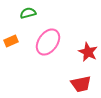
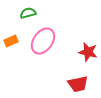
pink ellipse: moved 5 px left, 1 px up
red star: rotated 12 degrees counterclockwise
red trapezoid: moved 3 px left
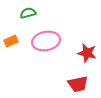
pink ellipse: moved 3 px right; rotated 44 degrees clockwise
red star: moved 1 px left, 1 px down
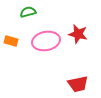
green semicircle: moved 1 px up
orange rectangle: rotated 40 degrees clockwise
red star: moved 9 px left, 19 px up
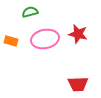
green semicircle: moved 2 px right
pink ellipse: moved 1 px left, 2 px up
red trapezoid: rotated 10 degrees clockwise
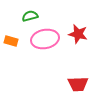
green semicircle: moved 4 px down
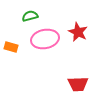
red star: moved 2 px up; rotated 12 degrees clockwise
orange rectangle: moved 6 px down
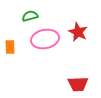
orange rectangle: moved 1 px left; rotated 72 degrees clockwise
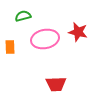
green semicircle: moved 7 px left
red star: rotated 12 degrees counterclockwise
red trapezoid: moved 22 px left
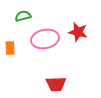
orange rectangle: moved 1 px down
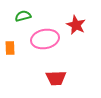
red star: moved 2 px left, 7 px up; rotated 12 degrees clockwise
red trapezoid: moved 6 px up
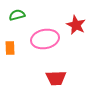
green semicircle: moved 6 px left, 1 px up
